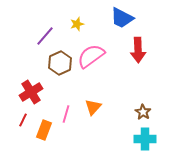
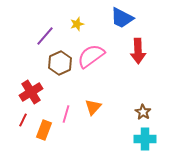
red arrow: moved 1 px down
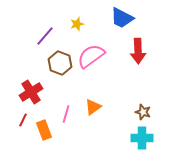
brown hexagon: rotated 15 degrees counterclockwise
orange triangle: rotated 12 degrees clockwise
brown star: rotated 14 degrees counterclockwise
orange rectangle: rotated 42 degrees counterclockwise
cyan cross: moved 3 px left, 1 px up
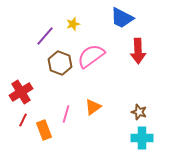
yellow star: moved 4 px left
red cross: moved 10 px left
brown star: moved 4 px left
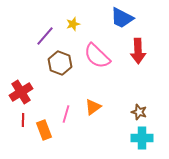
pink semicircle: moved 6 px right; rotated 100 degrees counterclockwise
red line: rotated 24 degrees counterclockwise
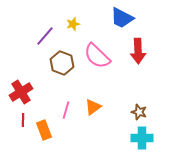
brown hexagon: moved 2 px right
pink line: moved 4 px up
